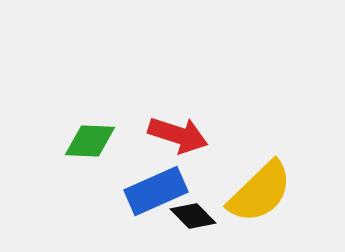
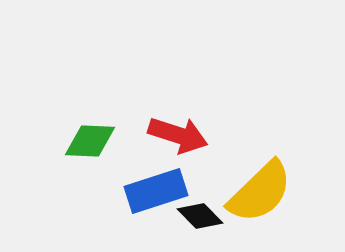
blue rectangle: rotated 6 degrees clockwise
black diamond: moved 7 px right
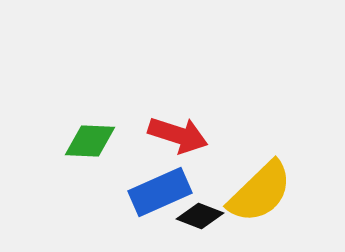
blue rectangle: moved 4 px right, 1 px down; rotated 6 degrees counterclockwise
black diamond: rotated 24 degrees counterclockwise
